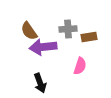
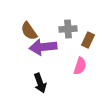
brown rectangle: moved 1 px left, 3 px down; rotated 56 degrees counterclockwise
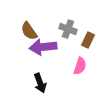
gray cross: rotated 24 degrees clockwise
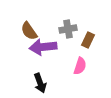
gray cross: rotated 30 degrees counterclockwise
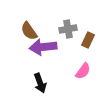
pink semicircle: moved 3 px right, 5 px down; rotated 18 degrees clockwise
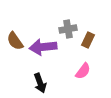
brown semicircle: moved 14 px left, 10 px down
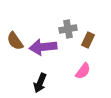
black arrow: rotated 42 degrees clockwise
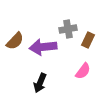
brown semicircle: rotated 102 degrees counterclockwise
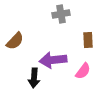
gray cross: moved 7 px left, 15 px up
brown rectangle: rotated 28 degrees counterclockwise
purple arrow: moved 10 px right, 13 px down
black arrow: moved 6 px left, 5 px up; rotated 18 degrees counterclockwise
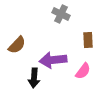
gray cross: rotated 36 degrees clockwise
brown semicircle: moved 2 px right, 4 px down
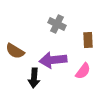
gray cross: moved 4 px left, 10 px down
brown semicircle: moved 2 px left, 6 px down; rotated 78 degrees clockwise
